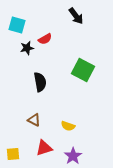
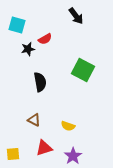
black star: moved 1 px right, 1 px down
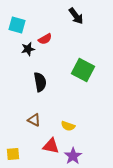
red triangle: moved 7 px right, 2 px up; rotated 30 degrees clockwise
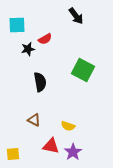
cyan square: rotated 18 degrees counterclockwise
purple star: moved 4 px up
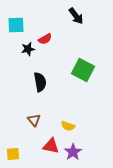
cyan square: moved 1 px left
brown triangle: rotated 24 degrees clockwise
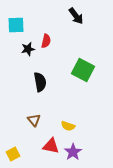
red semicircle: moved 1 px right, 2 px down; rotated 48 degrees counterclockwise
yellow square: rotated 24 degrees counterclockwise
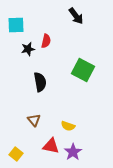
yellow square: moved 3 px right; rotated 24 degrees counterclockwise
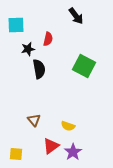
red semicircle: moved 2 px right, 2 px up
green square: moved 1 px right, 4 px up
black semicircle: moved 1 px left, 13 px up
red triangle: rotated 48 degrees counterclockwise
yellow square: rotated 32 degrees counterclockwise
